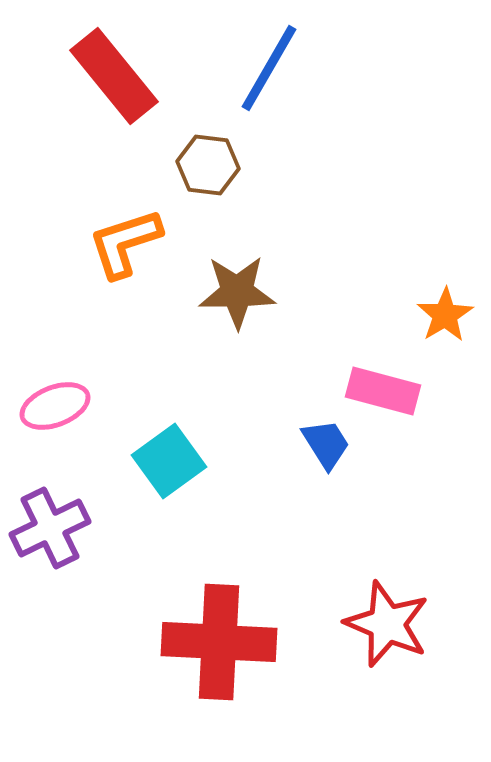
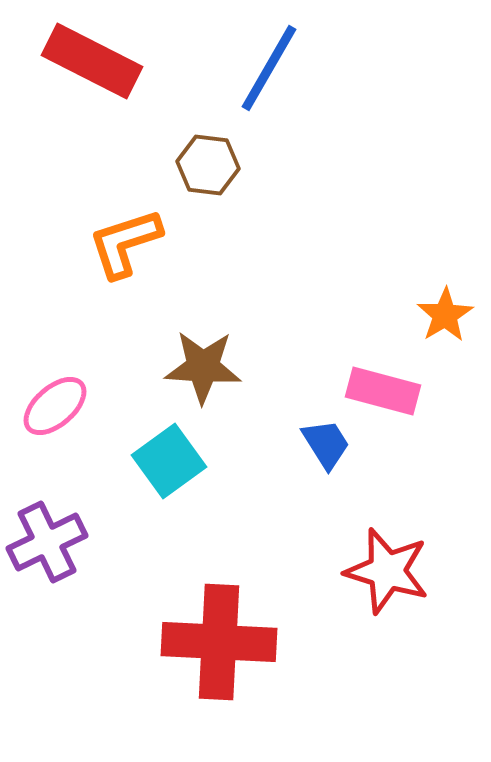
red rectangle: moved 22 px left, 15 px up; rotated 24 degrees counterclockwise
brown star: moved 34 px left, 75 px down; rotated 4 degrees clockwise
pink ellipse: rotated 20 degrees counterclockwise
purple cross: moved 3 px left, 14 px down
red star: moved 53 px up; rotated 6 degrees counterclockwise
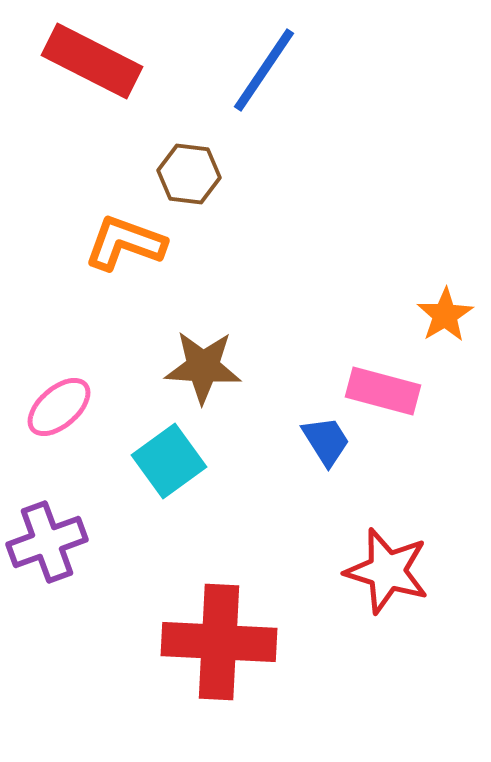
blue line: moved 5 px left, 2 px down; rotated 4 degrees clockwise
brown hexagon: moved 19 px left, 9 px down
orange L-shape: rotated 38 degrees clockwise
pink ellipse: moved 4 px right, 1 px down
blue trapezoid: moved 3 px up
purple cross: rotated 6 degrees clockwise
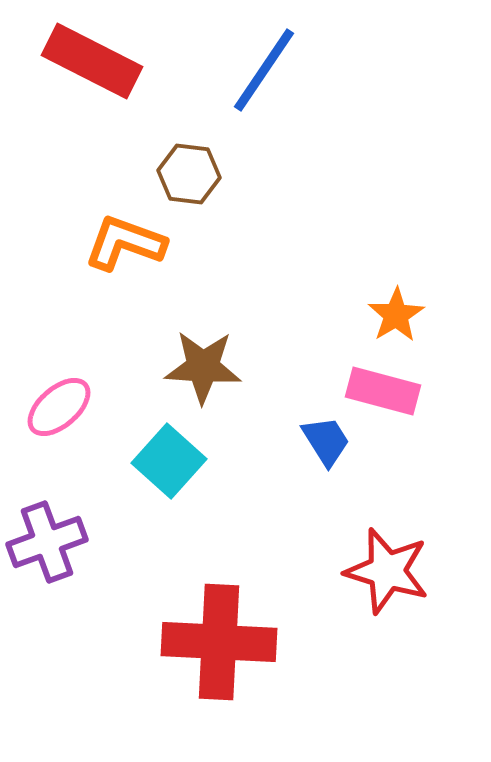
orange star: moved 49 px left
cyan square: rotated 12 degrees counterclockwise
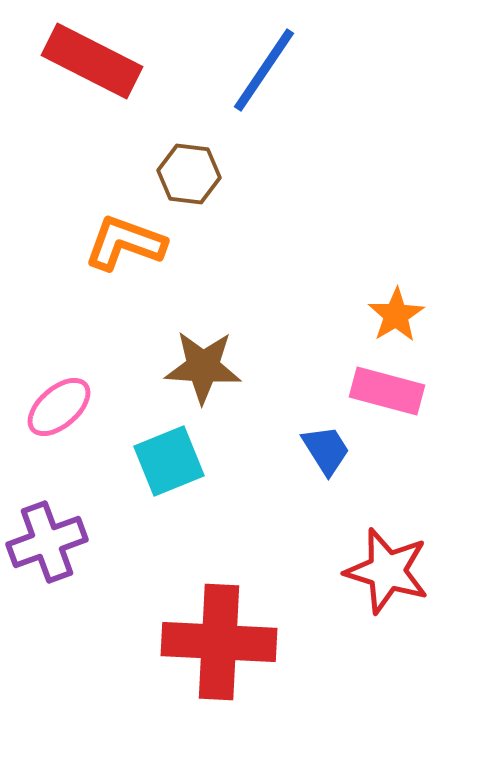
pink rectangle: moved 4 px right
blue trapezoid: moved 9 px down
cyan square: rotated 26 degrees clockwise
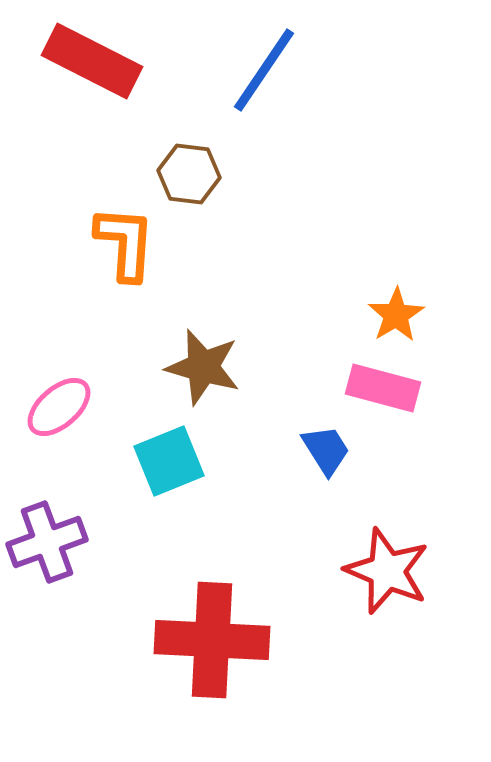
orange L-shape: rotated 74 degrees clockwise
brown star: rotated 12 degrees clockwise
pink rectangle: moved 4 px left, 3 px up
red star: rotated 6 degrees clockwise
red cross: moved 7 px left, 2 px up
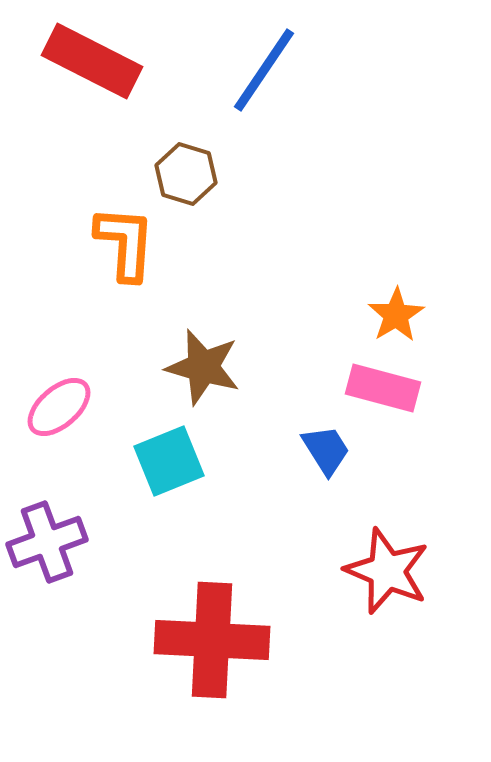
brown hexagon: moved 3 px left; rotated 10 degrees clockwise
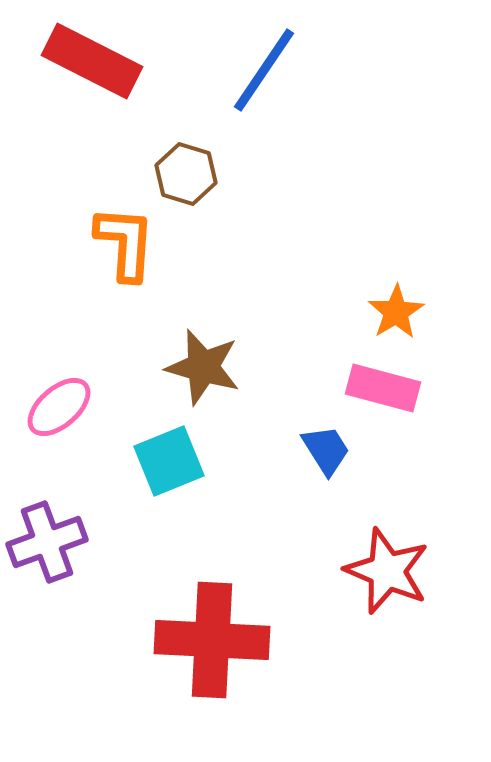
orange star: moved 3 px up
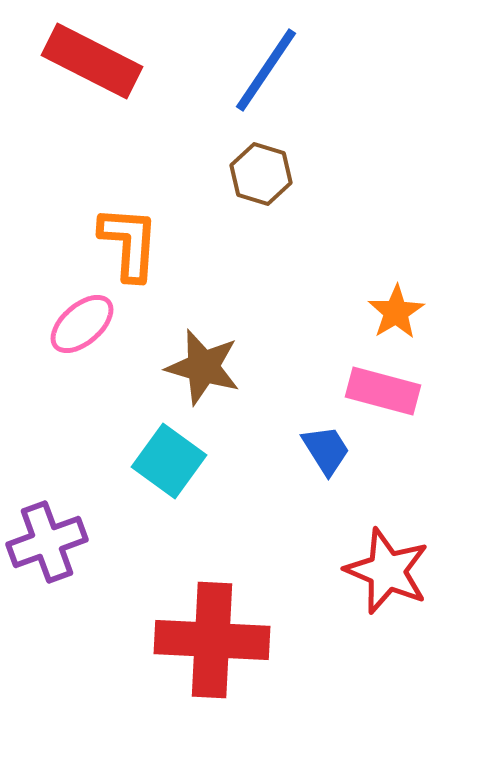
blue line: moved 2 px right
brown hexagon: moved 75 px right
orange L-shape: moved 4 px right
pink rectangle: moved 3 px down
pink ellipse: moved 23 px right, 83 px up
cyan square: rotated 32 degrees counterclockwise
